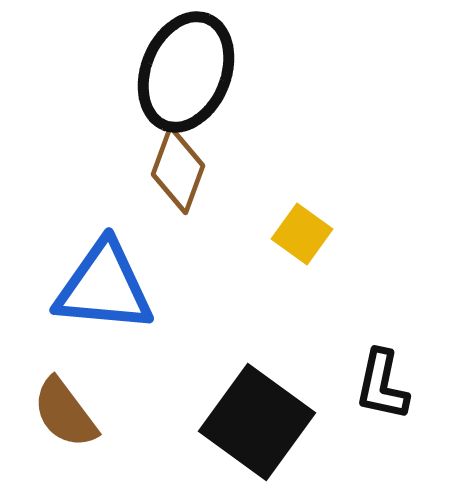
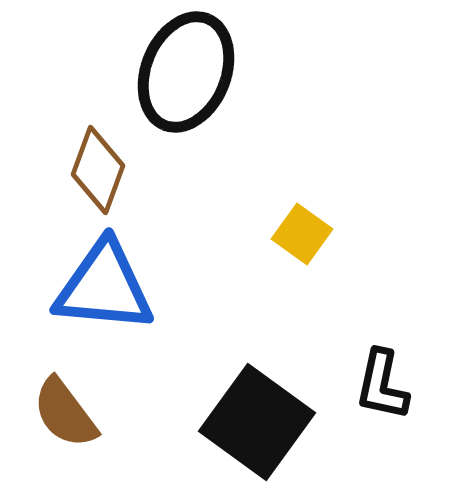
brown diamond: moved 80 px left
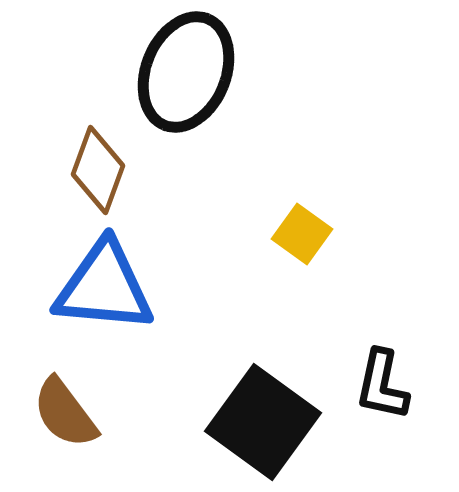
black square: moved 6 px right
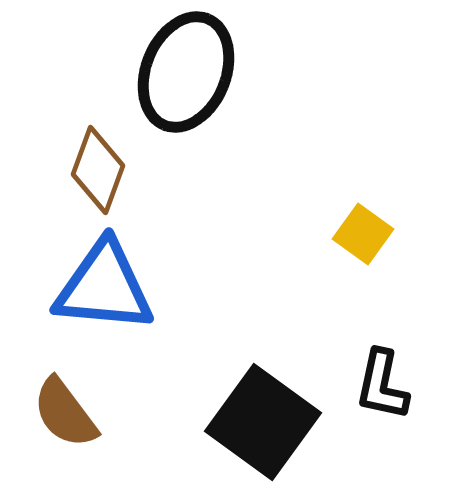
yellow square: moved 61 px right
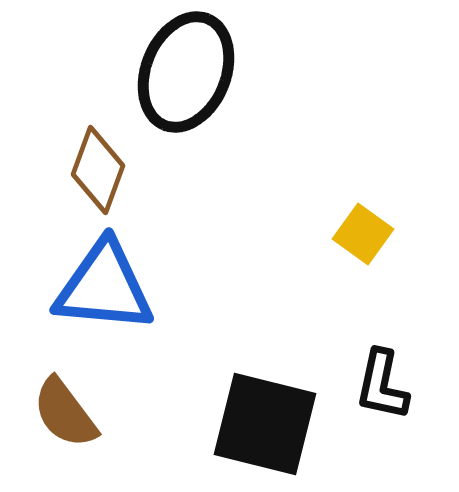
black square: moved 2 px right, 2 px down; rotated 22 degrees counterclockwise
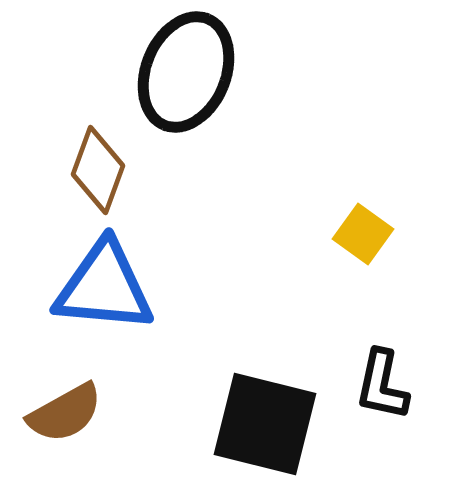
brown semicircle: rotated 82 degrees counterclockwise
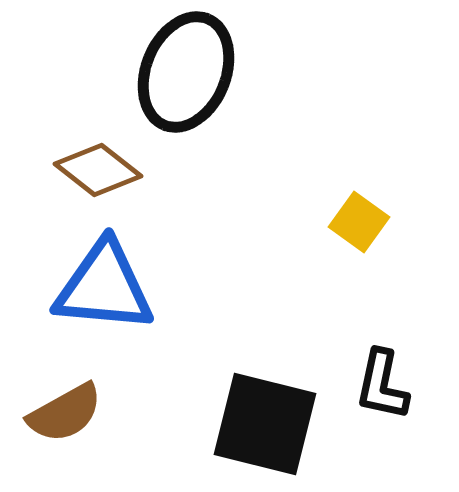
brown diamond: rotated 72 degrees counterclockwise
yellow square: moved 4 px left, 12 px up
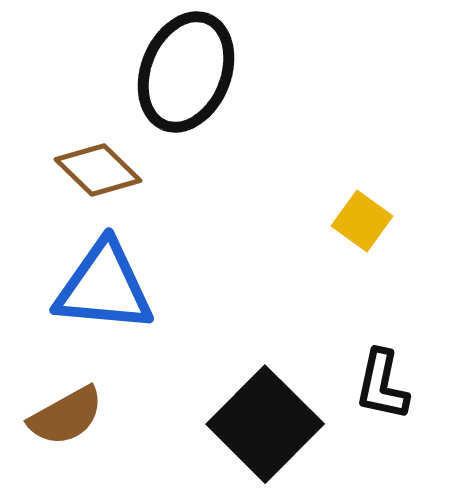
brown diamond: rotated 6 degrees clockwise
yellow square: moved 3 px right, 1 px up
brown semicircle: moved 1 px right, 3 px down
black square: rotated 31 degrees clockwise
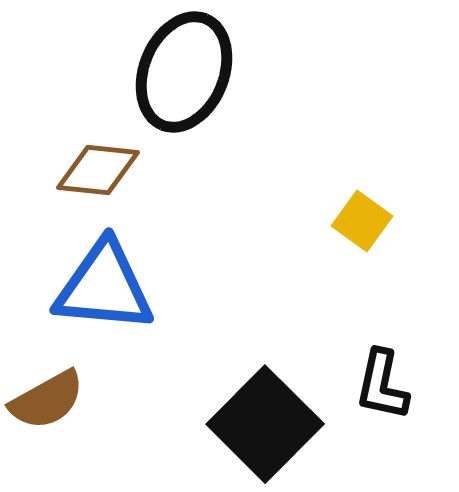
black ellipse: moved 2 px left
brown diamond: rotated 38 degrees counterclockwise
brown semicircle: moved 19 px left, 16 px up
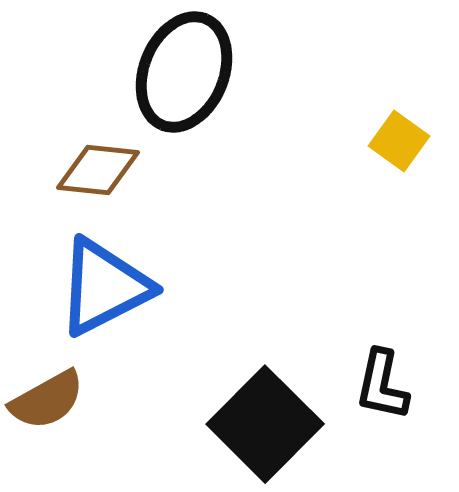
yellow square: moved 37 px right, 80 px up
blue triangle: rotated 32 degrees counterclockwise
